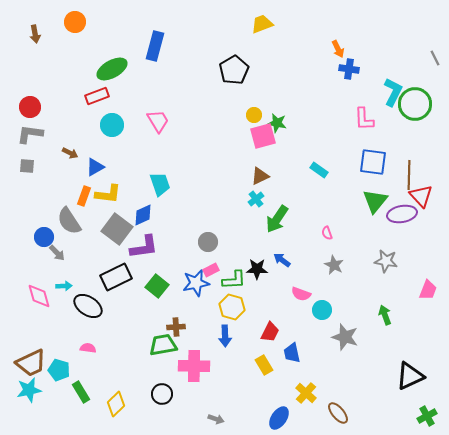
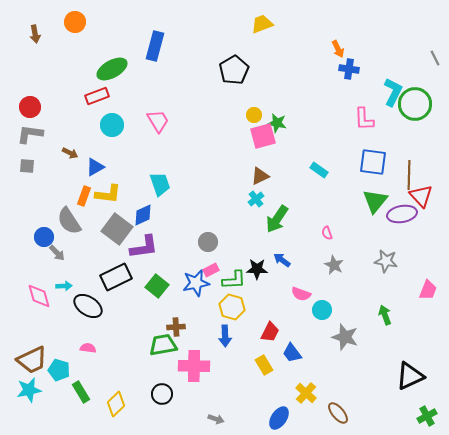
blue trapezoid at (292, 353): rotated 25 degrees counterclockwise
brown trapezoid at (31, 363): moved 1 px right, 3 px up
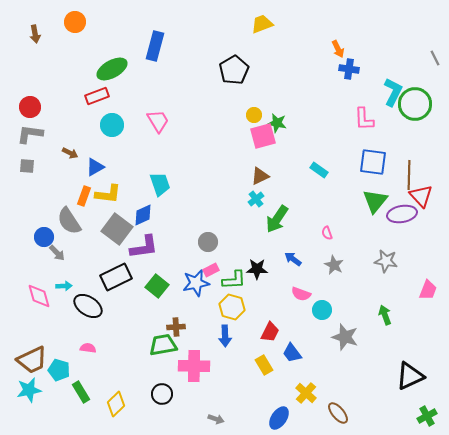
blue arrow at (282, 260): moved 11 px right, 1 px up
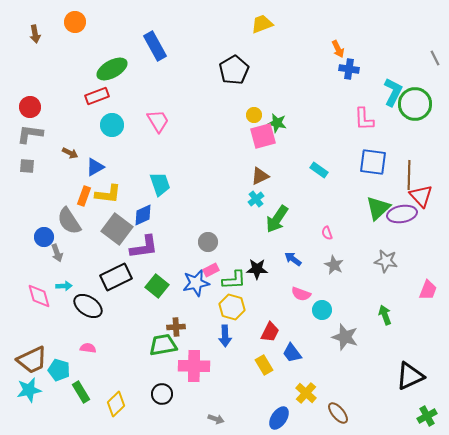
blue rectangle at (155, 46): rotated 44 degrees counterclockwise
green triangle at (375, 201): moved 3 px right, 7 px down; rotated 8 degrees clockwise
gray arrow at (57, 253): rotated 24 degrees clockwise
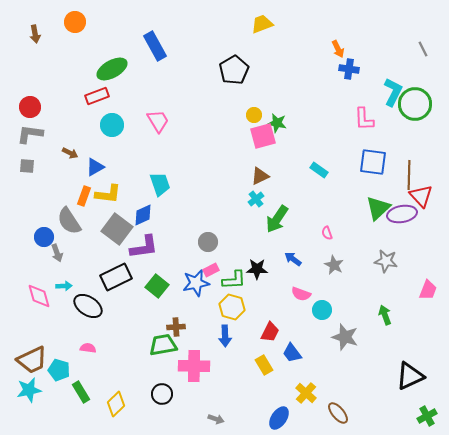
gray line at (435, 58): moved 12 px left, 9 px up
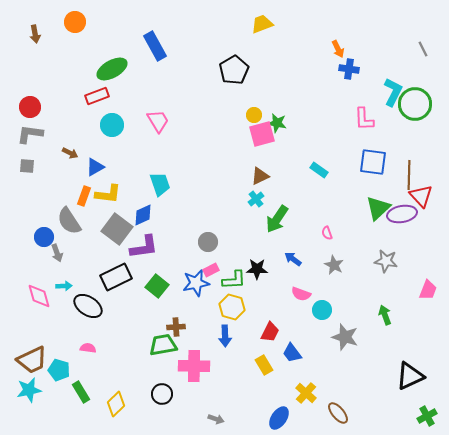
pink square at (263, 136): moved 1 px left, 2 px up
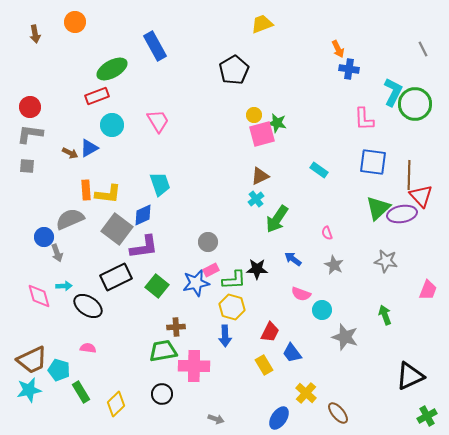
blue triangle at (95, 167): moved 6 px left, 19 px up
orange rectangle at (84, 196): moved 2 px right, 6 px up; rotated 24 degrees counterclockwise
gray semicircle at (69, 221): moved 1 px right, 2 px up; rotated 100 degrees clockwise
green trapezoid at (163, 345): moved 6 px down
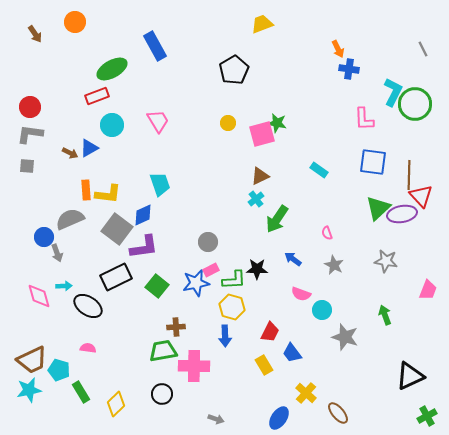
brown arrow at (35, 34): rotated 24 degrees counterclockwise
yellow circle at (254, 115): moved 26 px left, 8 px down
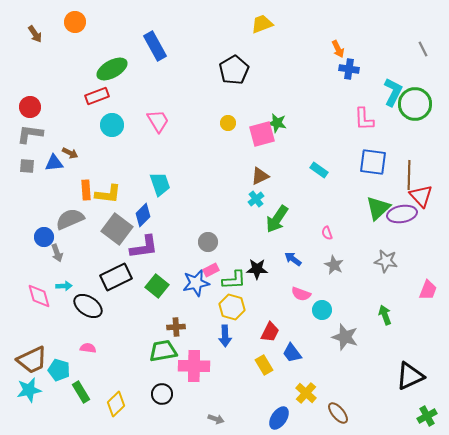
blue triangle at (89, 148): moved 35 px left, 15 px down; rotated 24 degrees clockwise
blue diamond at (143, 215): rotated 20 degrees counterclockwise
